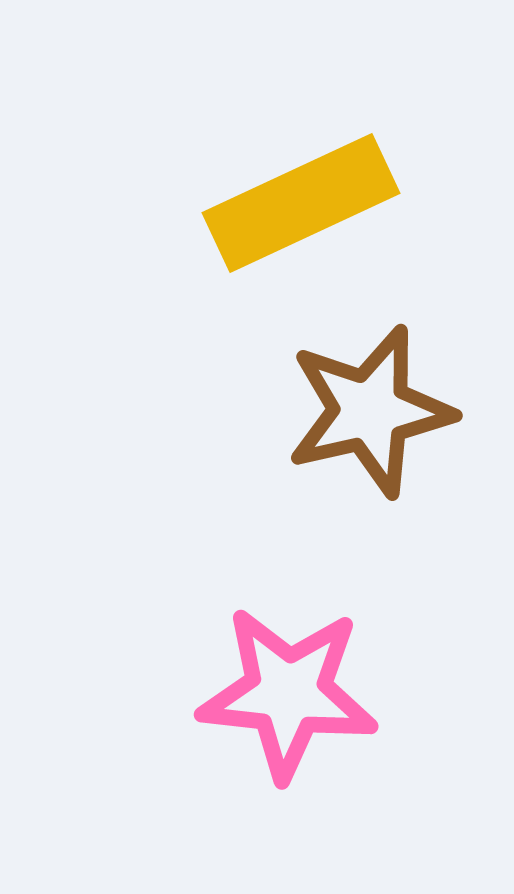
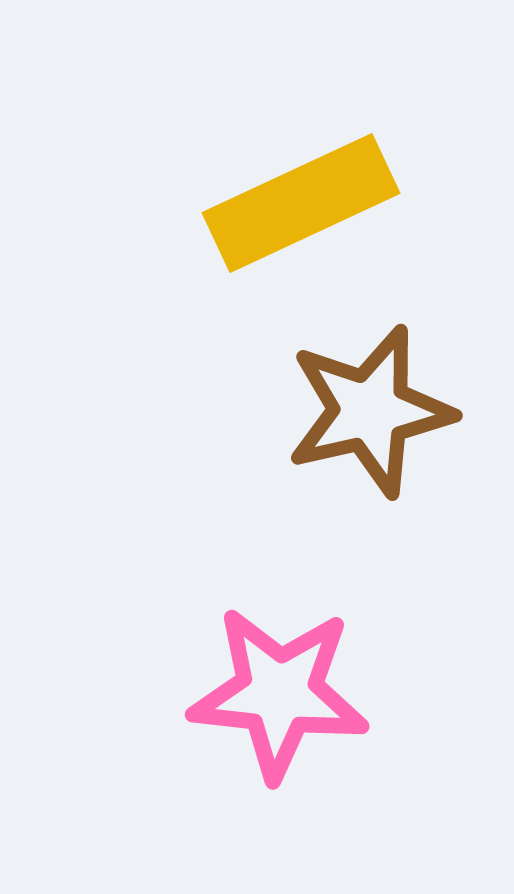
pink star: moved 9 px left
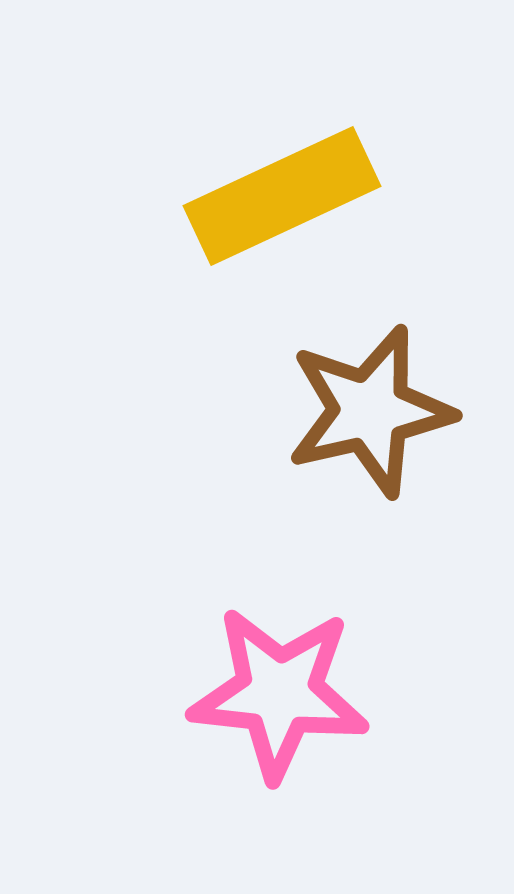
yellow rectangle: moved 19 px left, 7 px up
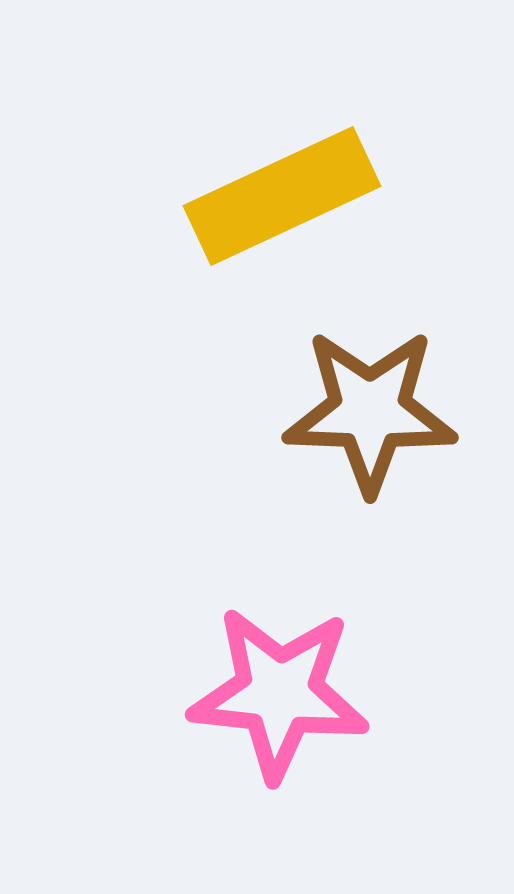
brown star: rotated 15 degrees clockwise
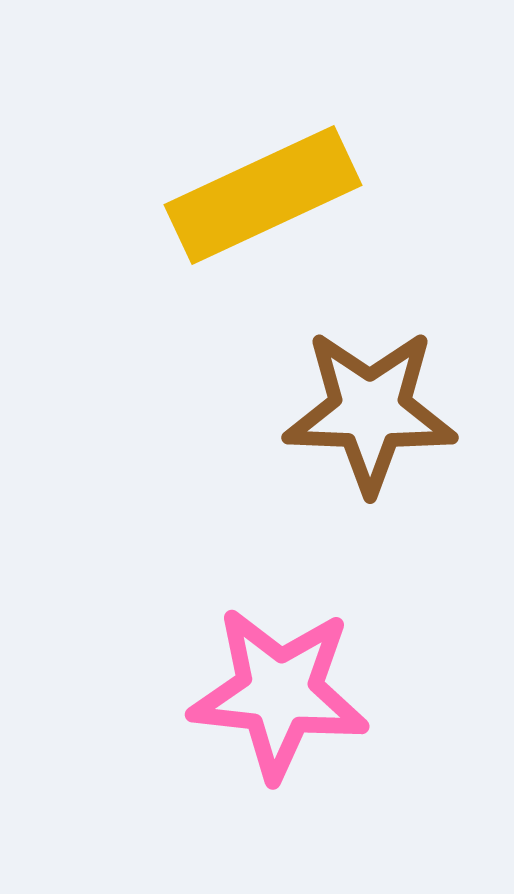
yellow rectangle: moved 19 px left, 1 px up
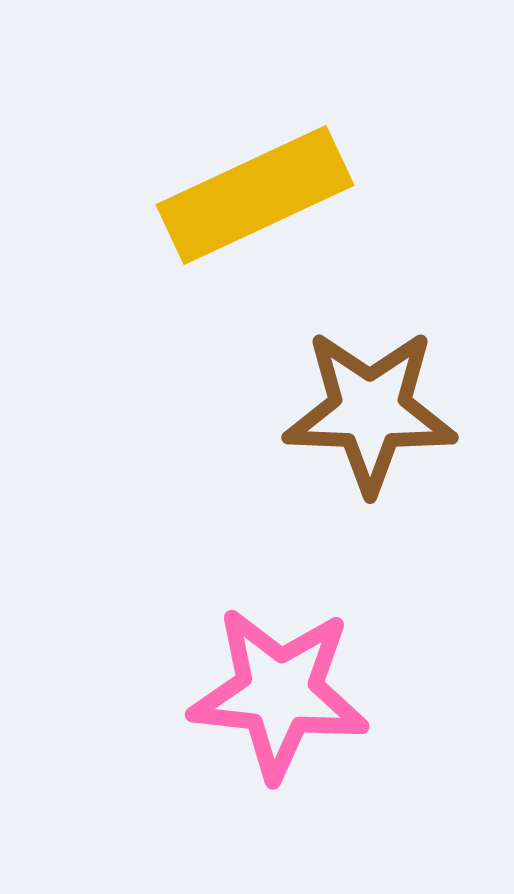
yellow rectangle: moved 8 px left
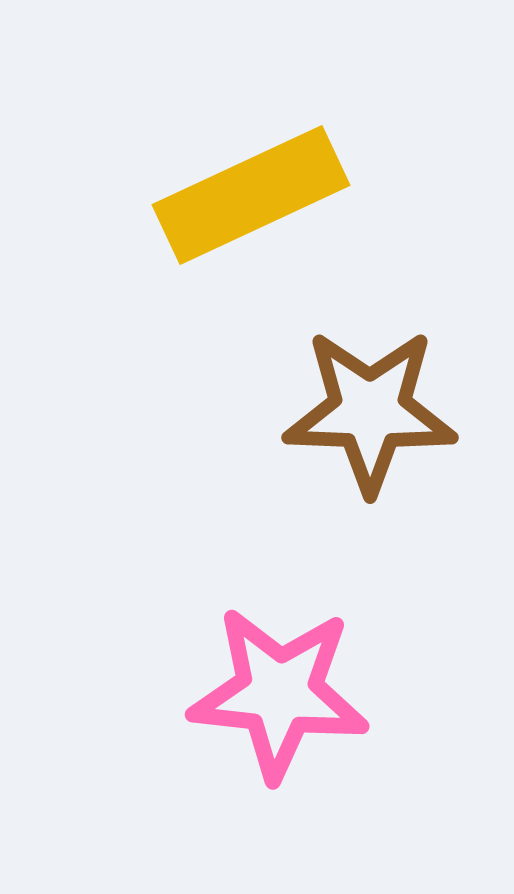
yellow rectangle: moved 4 px left
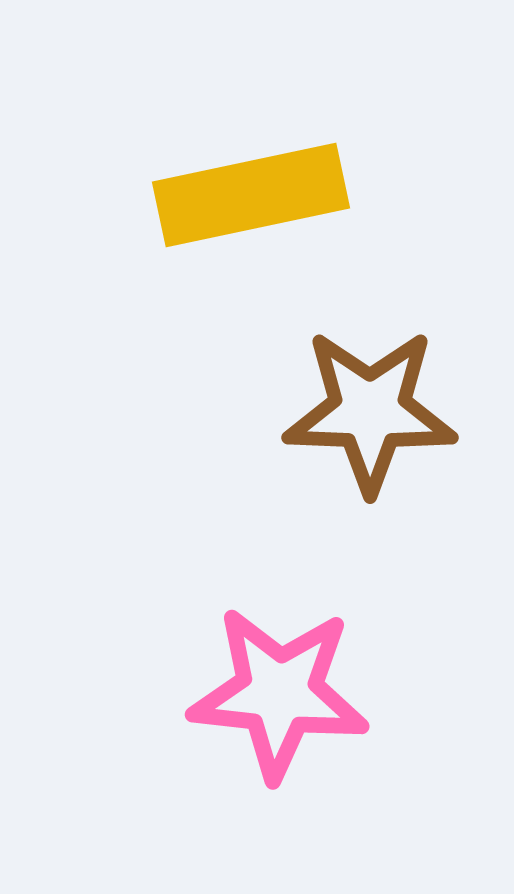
yellow rectangle: rotated 13 degrees clockwise
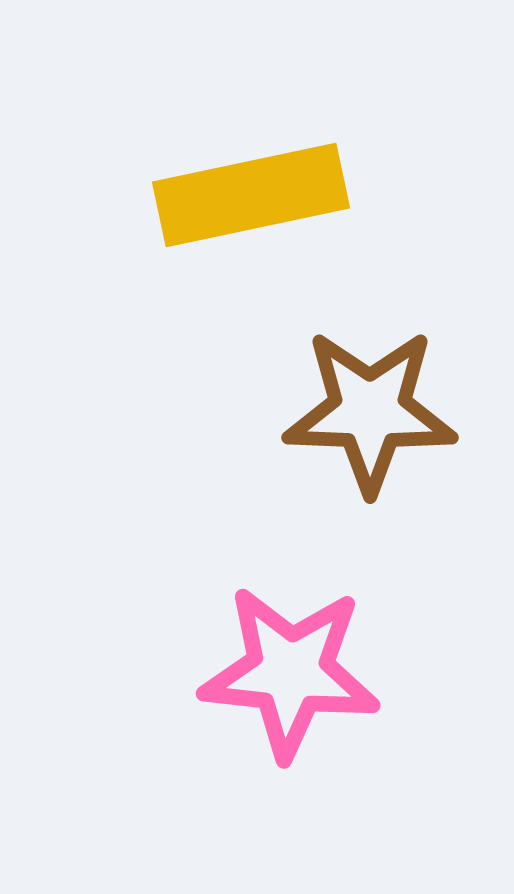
pink star: moved 11 px right, 21 px up
